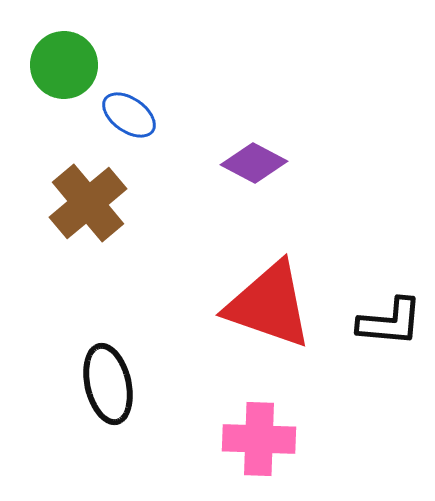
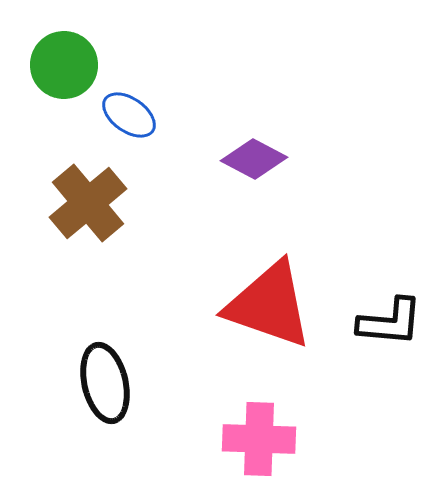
purple diamond: moved 4 px up
black ellipse: moved 3 px left, 1 px up
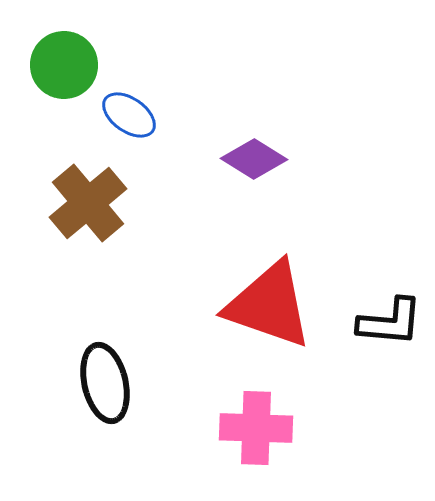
purple diamond: rotated 4 degrees clockwise
pink cross: moved 3 px left, 11 px up
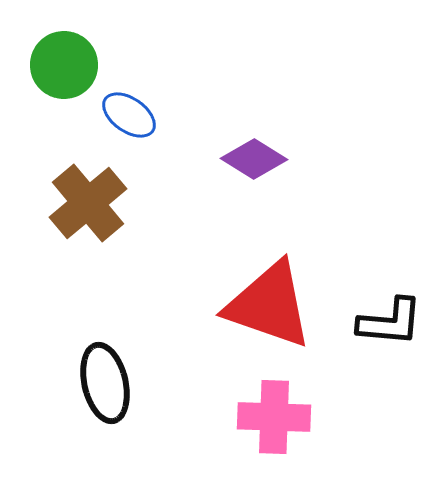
pink cross: moved 18 px right, 11 px up
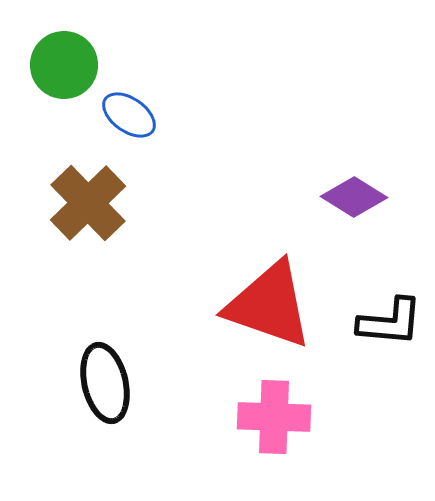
purple diamond: moved 100 px right, 38 px down
brown cross: rotated 4 degrees counterclockwise
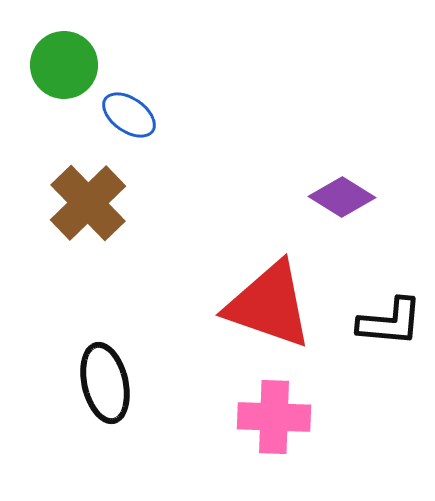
purple diamond: moved 12 px left
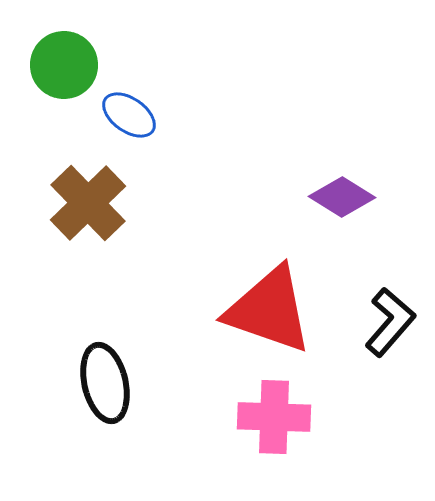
red triangle: moved 5 px down
black L-shape: rotated 54 degrees counterclockwise
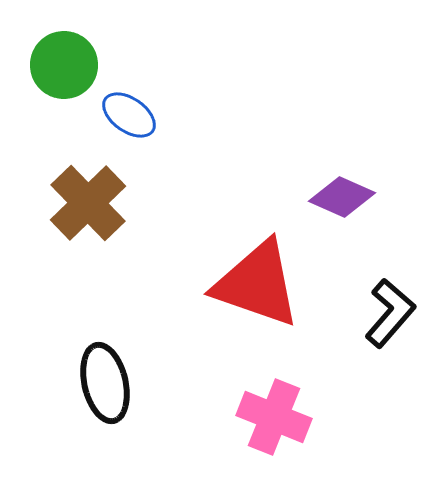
purple diamond: rotated 8 degrees counterclockwise
red triangle: moved 12 px left, 26 px up
black L-shape: moved 9 px up
pink cross: rotated 20 degrees clockwise
